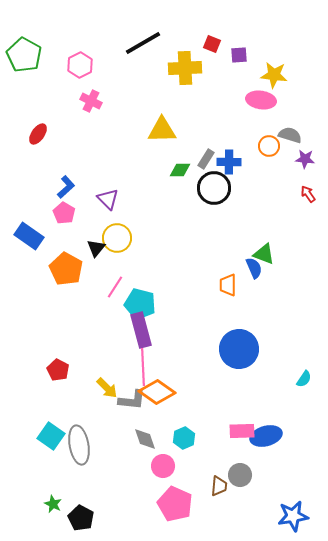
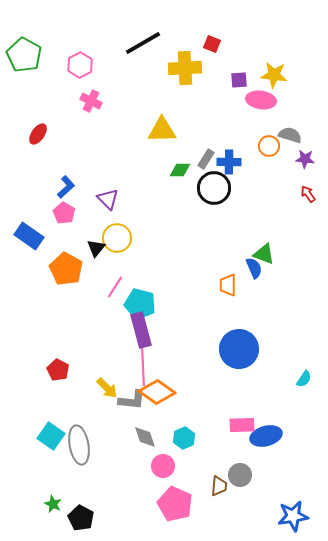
purple square at (239, 55): moved 25 px down
pink rectangle at (242, 431): moved 6 px up
gray diamond at (145, 439): moved 2 px up
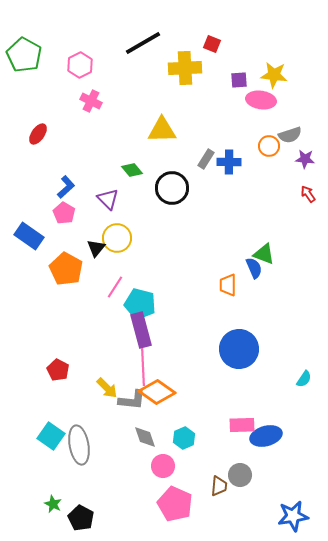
gray semicircle at (290, 135): rotated 145 degrees clockwise
green diamond at (180, 170): moved 48 px left; rotated 50 degrees clockwise
black circle at (214, 188): moved 42 px left
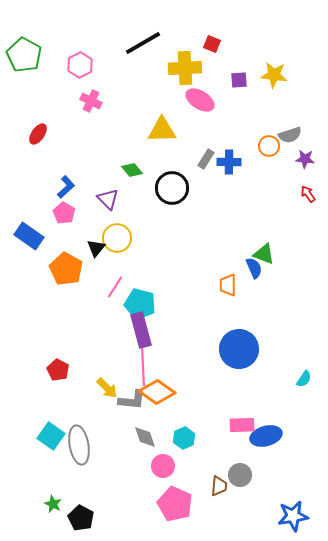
pink ellipse at (261, 100): moved 61 px left; rotated 24 degrees clockwise
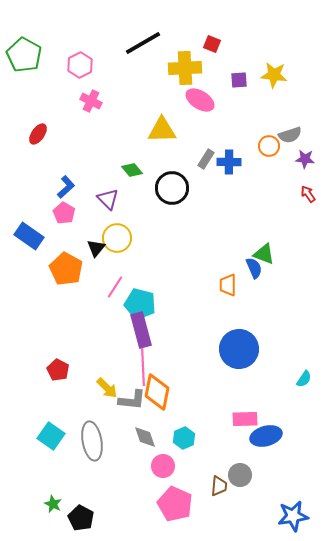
orange diamond at (157, 392): rotated 66 degrees clockwise
pink rectangle at (242, 425): moved 3 px right, 6 px up
gray ellipse at (79, 445): moved 13 px right, 4 px up
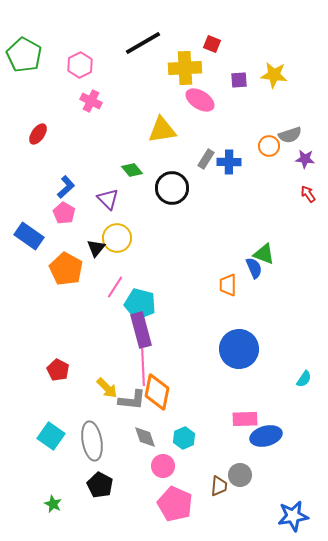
yellow triangle at (162, 130): rotated 8 degrees counterclockwise
black pentagon at (81, 518): moved 19 px right, 33 px up
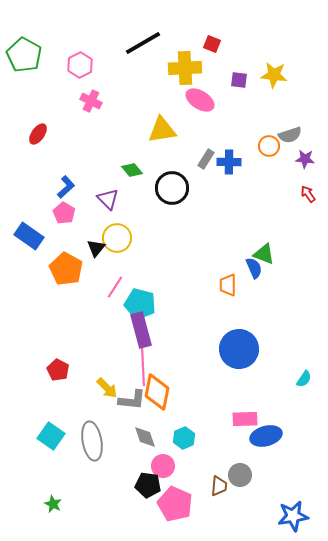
purple square at (239, 80): rotated 12 degrees clockwise
black pentagon at (100, 485): moved 48 px right; rotated 20 degrees counterclockwise
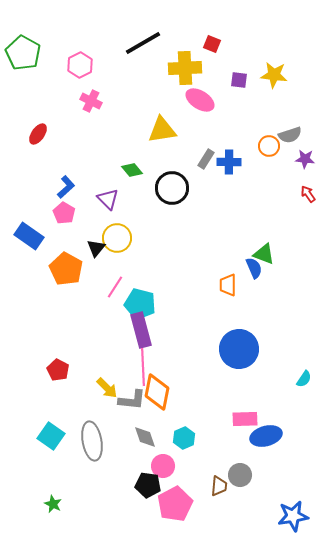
green pentagon at (24, 55): moved 1 px left, 2 px up
pink pentagon at (175, 504): rotated 20 degrees clockwise
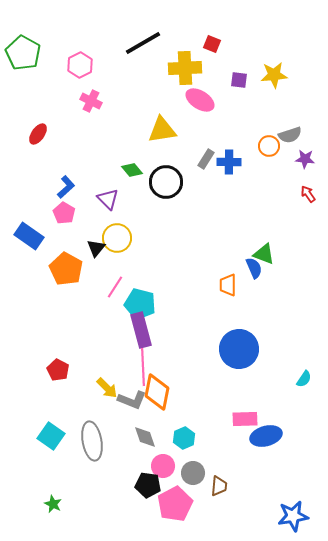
yellow star at (274, 75): rotated 12 degrees counterclockwise
black circle at (172, 188): moved 6 px left, 6 px up
gray L-shape at (132, 400): rotated 16 degrees clockwise
gray circle at (240, 475): moved 47 px left, 2 px up
